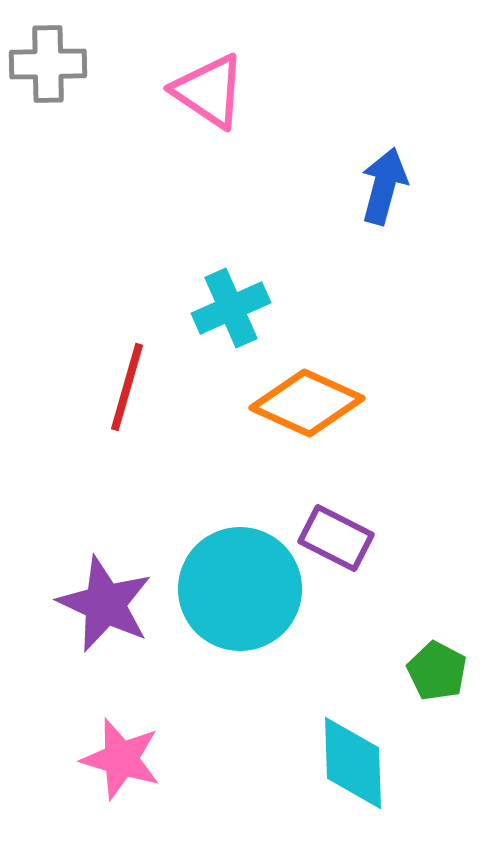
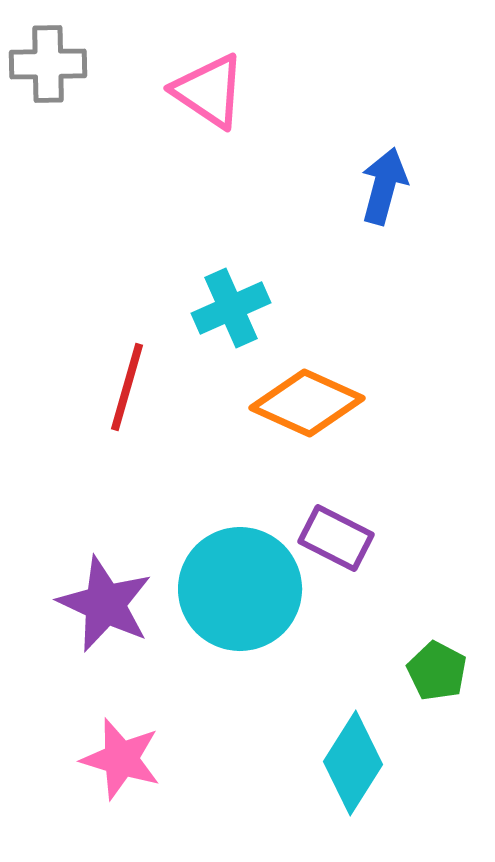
cyan diamond: rotated 34 degrees clockwise
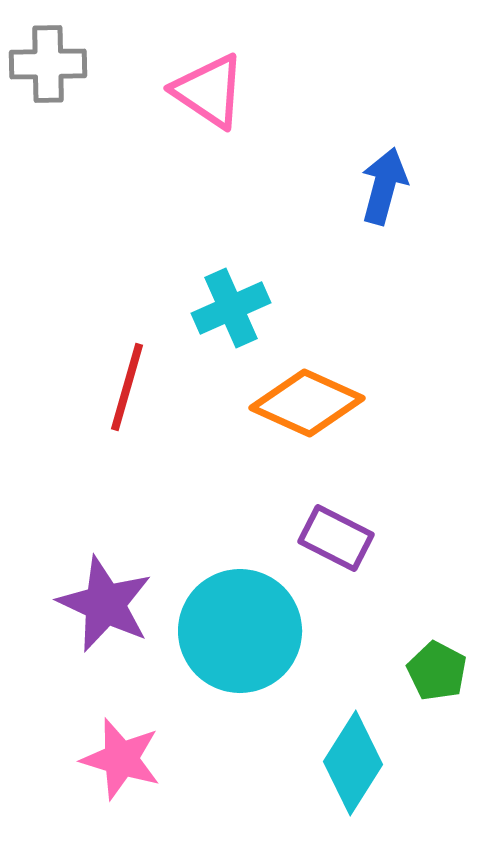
cyan circle: moved 42 px down
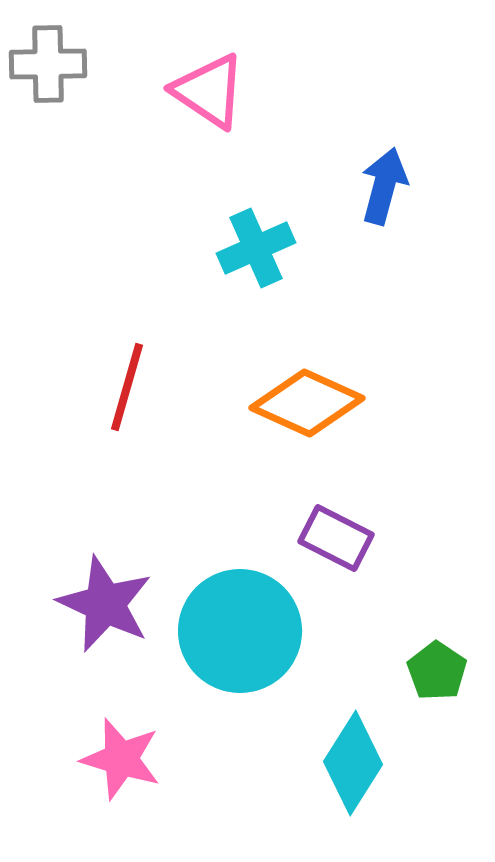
cyan cross: moved 25 px right, 60 px up
green pentagon: rotated 6 degrees clockwise
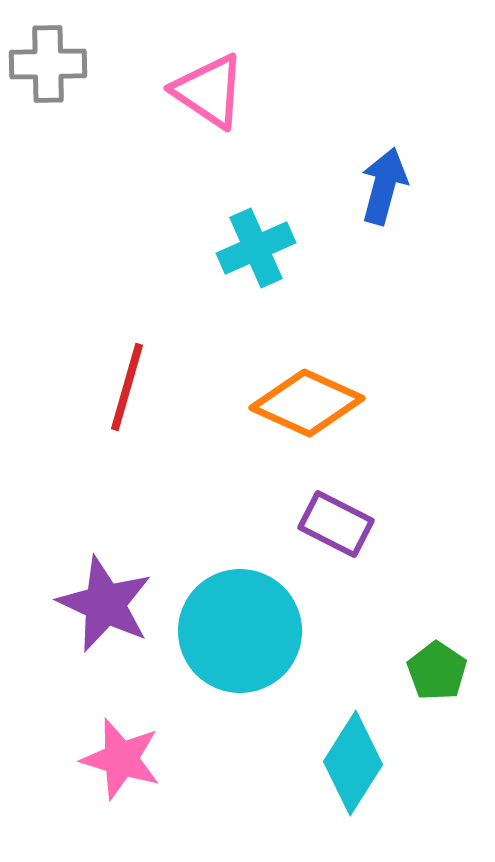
purple rectangle: moved 14 px up
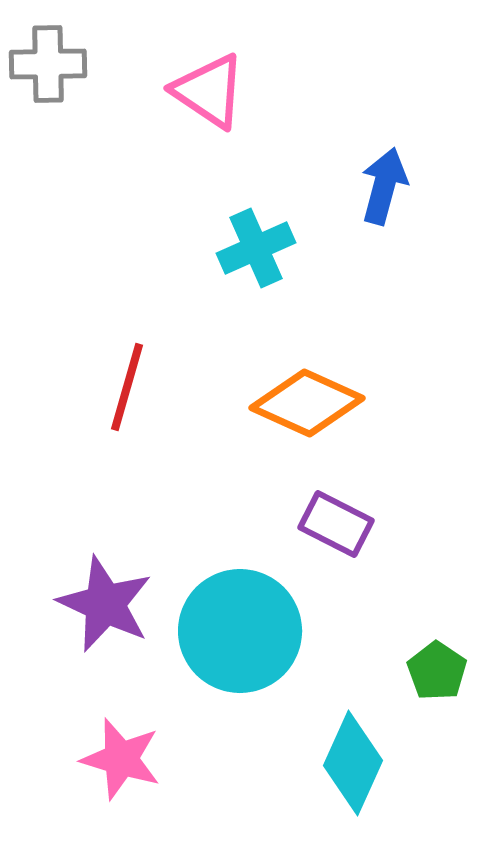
cyan diamond: rotated 8 degrees counterclockwise
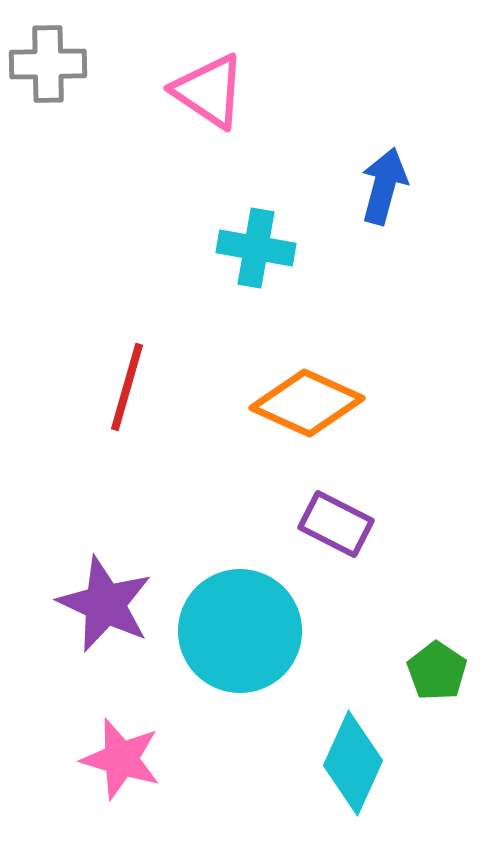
cyan cross: rotated 34 degrees clockwise
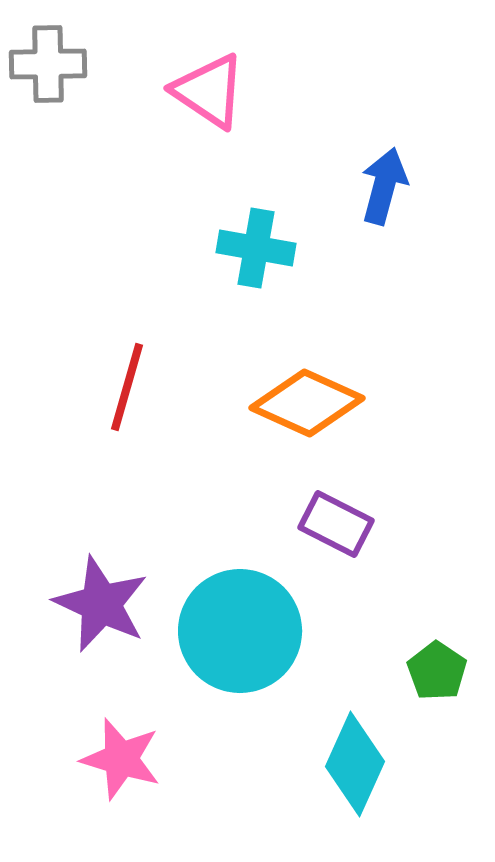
purple star: moved 4 px left
cyan diamond: moved 2 px right, 1 px down
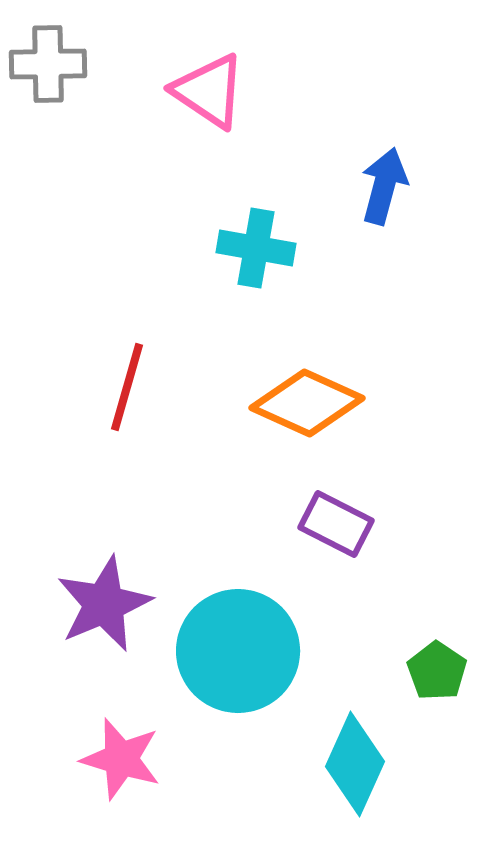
purple star: moved 3 px right; rotated 24 degrees clockwise
cyan circle: moved 2 px left, 20 px down
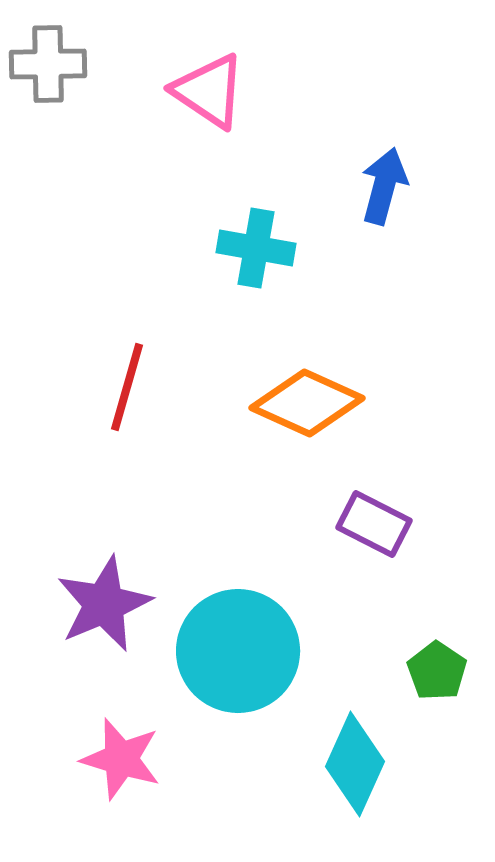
purple rectangle: moved 38 px right
